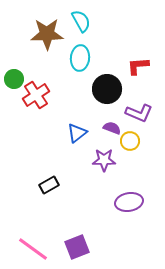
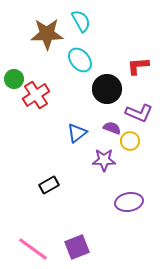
cyan ellipse: moved 2 px down; rotated 45 degrees counterclockwise
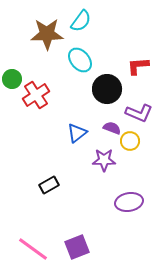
cyan semicircle: rotated 65 degrees clockwise
green circle: moved 2 px left
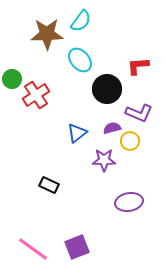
purple semicircle: rotated 36 degrees counterclockwise
black rectangle: rotated 54 degrees clockwise
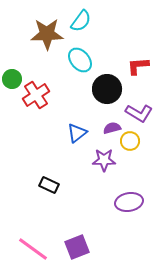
purple L-shape: rotated 8 degrees clockwise
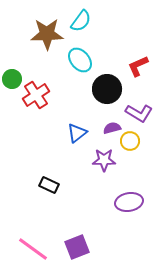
red L-shape: rotated 20 degrees counterclockwise
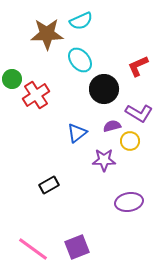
cyan semicircle: rotated 30 degrees clockwise
black circle: moved 3 px left
purple semicircle: moved 2 px up
black rectangle: rotated 54 degrees counterclockwise
